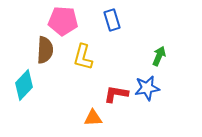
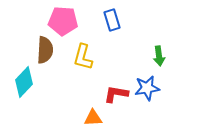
green arrow: rotated 150 degrees clockwise
cyan diamond: moved 3 px up
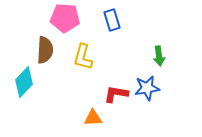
pink pentagon: moved 2 px right, 3 px up
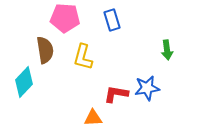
brown semicircle: rotated 12 degrees counterclockwise
green arrow: moved 8 px right, 6 px up
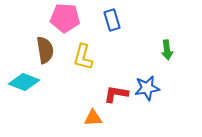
cyan diamond: rotated 68 degrees clockwise
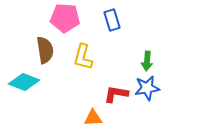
green arrow: moved 20 px left, 11 px down; rotated 12 degrees clockwise
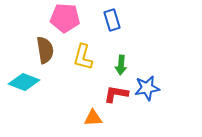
green arrow: moved 26 px left, 4 px down
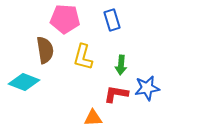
pink pentagon: moved 1 px down
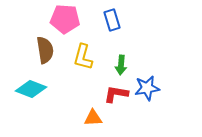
cyan diamond: moved 7 px right, 7 px down
